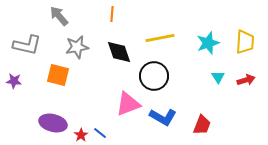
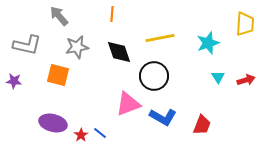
yellow trapezoid: moved 18 px up
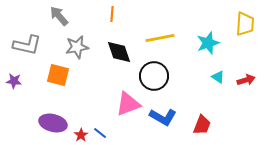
cyan triangle: rotated 24 degrees counterclockwise
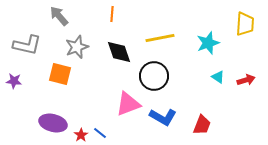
gray star: rotated 10 degrees counterclockwise
orange square: moved 2 px right, 1 px up
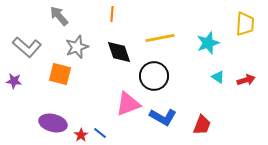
gray L-shape: moved 2 px down; rotated 28 degrees clockwise
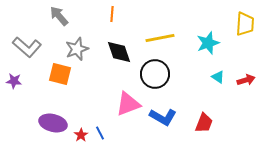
gray star: moved 2 px down
black circle: moved 1 px right, 2 px up
red trapezoid: moved 2 px right, 2 px up
blue line: rotated 24 degrees clockwise
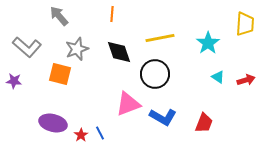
cyan star: rotated 15 degrees counterclockwise
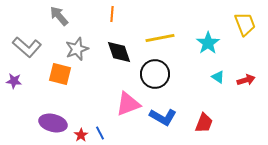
yellow trapezoid: rotated 25 degrees counterclockwise
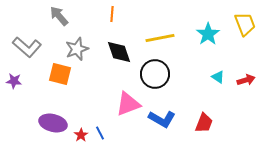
cyan star: moved 9 px up
blue L-shape: moved 1 px left, 2 px down
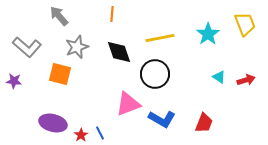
gray star: moved 2 px up
cyan triangle: moved 1 px right
